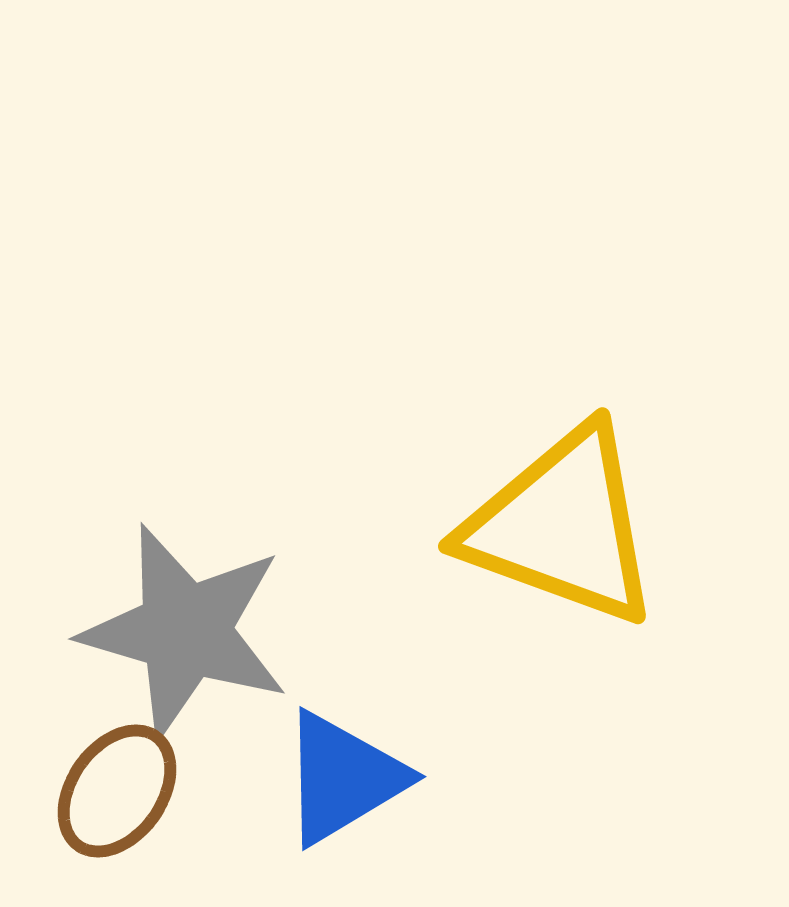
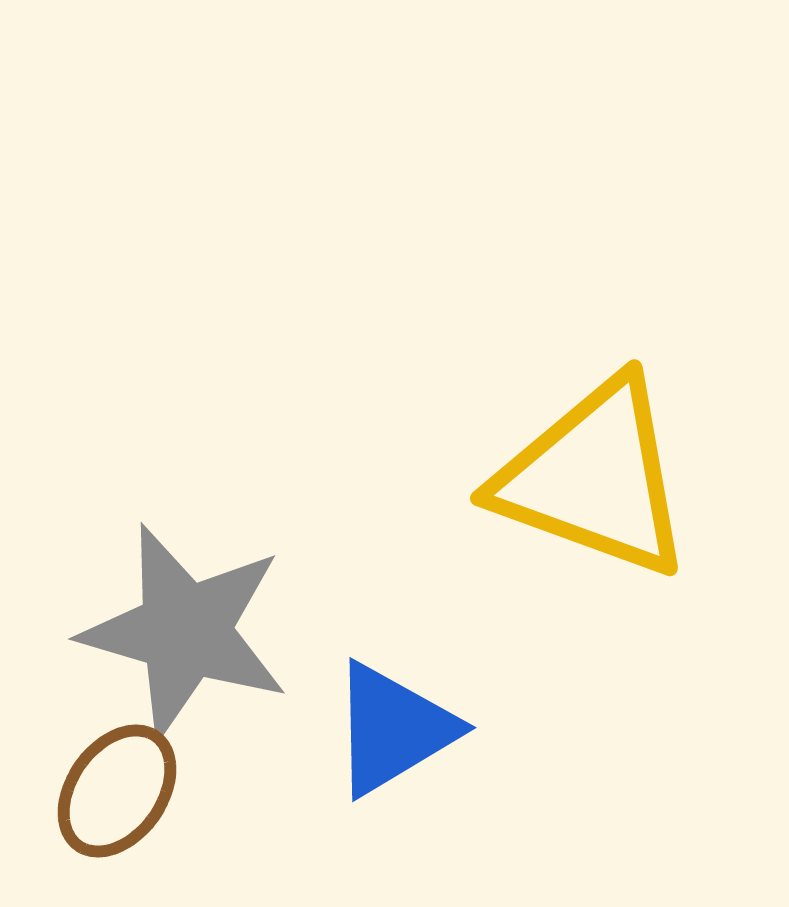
yellow triangle: moved 32 px right, 48 px up
blue triangle: moved 50 px right, 49 px up
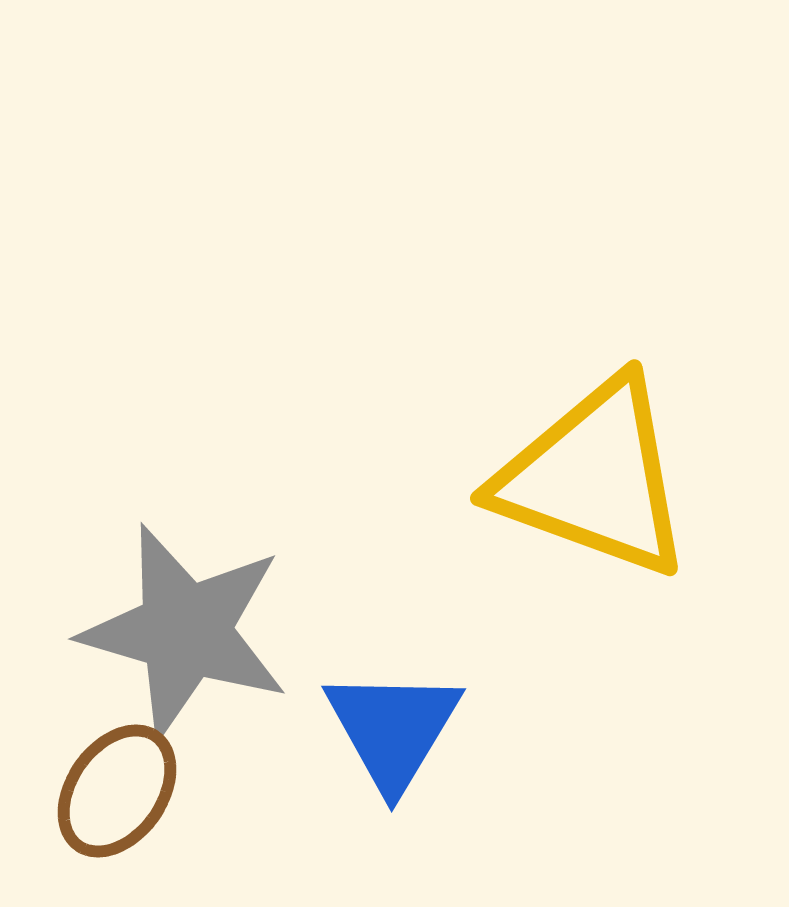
blue triangle: rotated 28 degrees counterclockwise
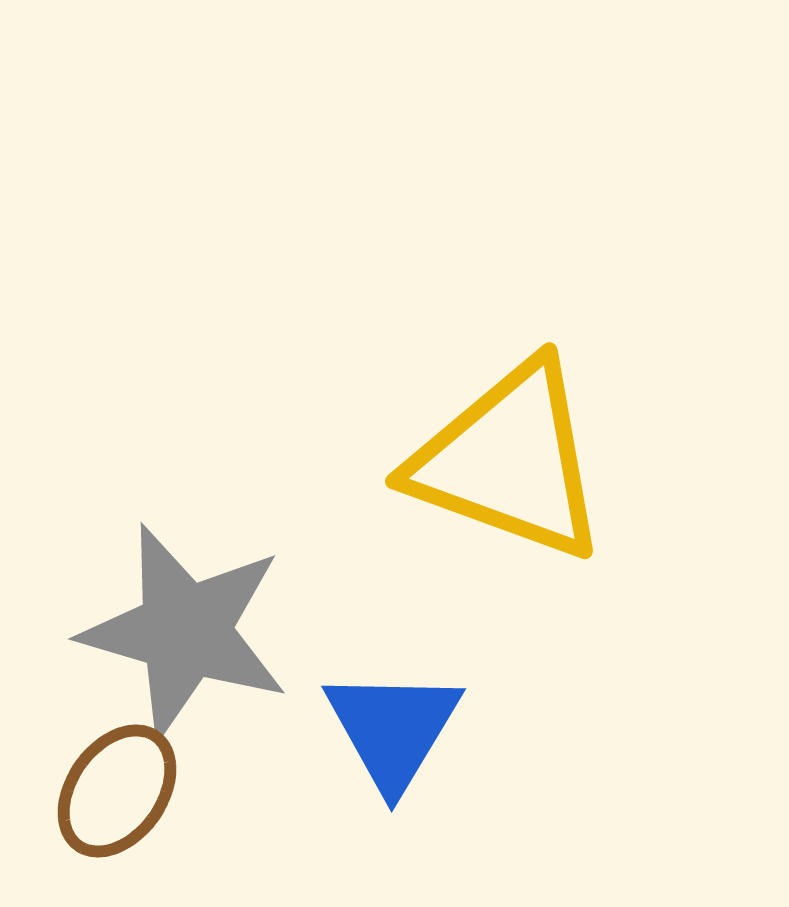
yellow triangle: moved 85 px left, 17 px up
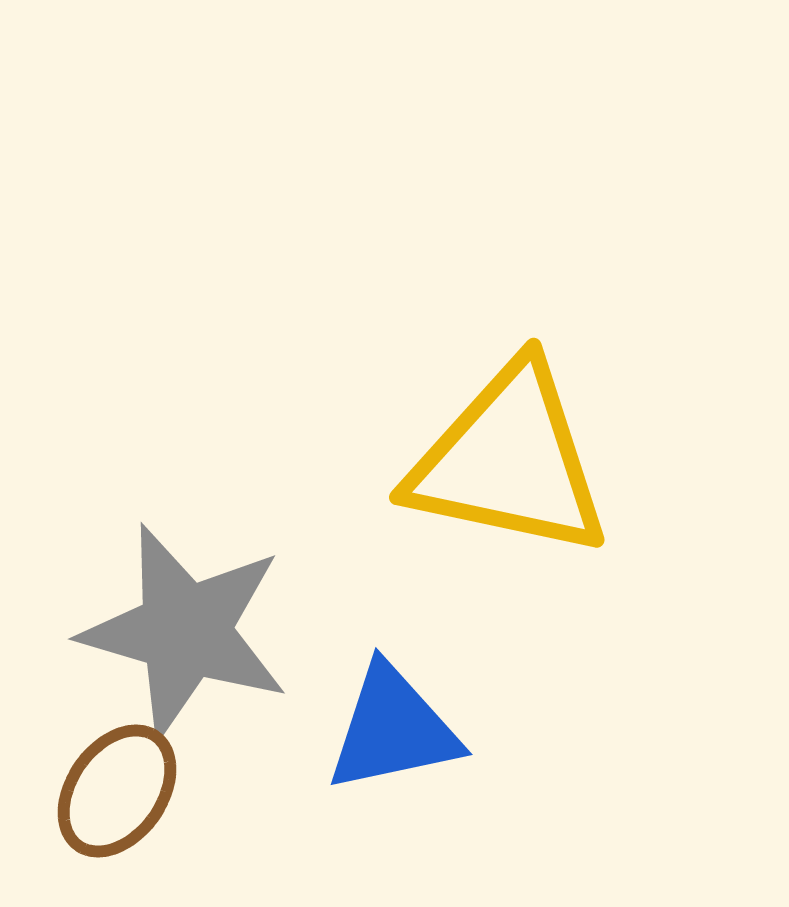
yellow triangle: rotated 8 degrees counterclockwise
blue triangle: rotated 47 degrees clockwise
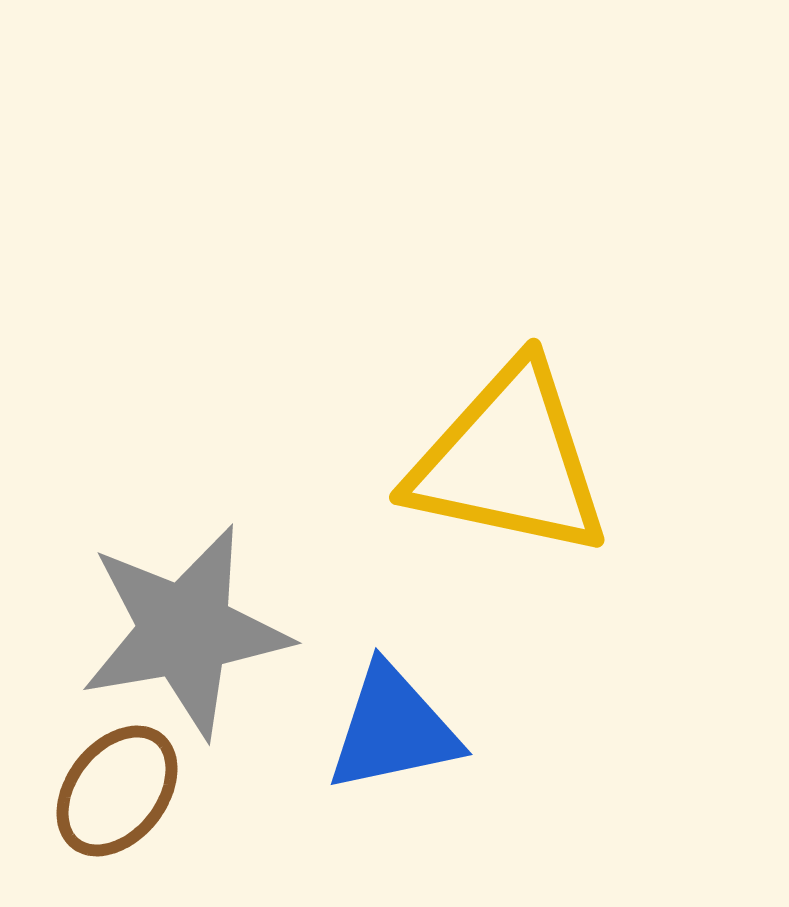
gray star: rotated 26 degrees counterclockwise
brown ellipse: rotated 3 degrees clockwise
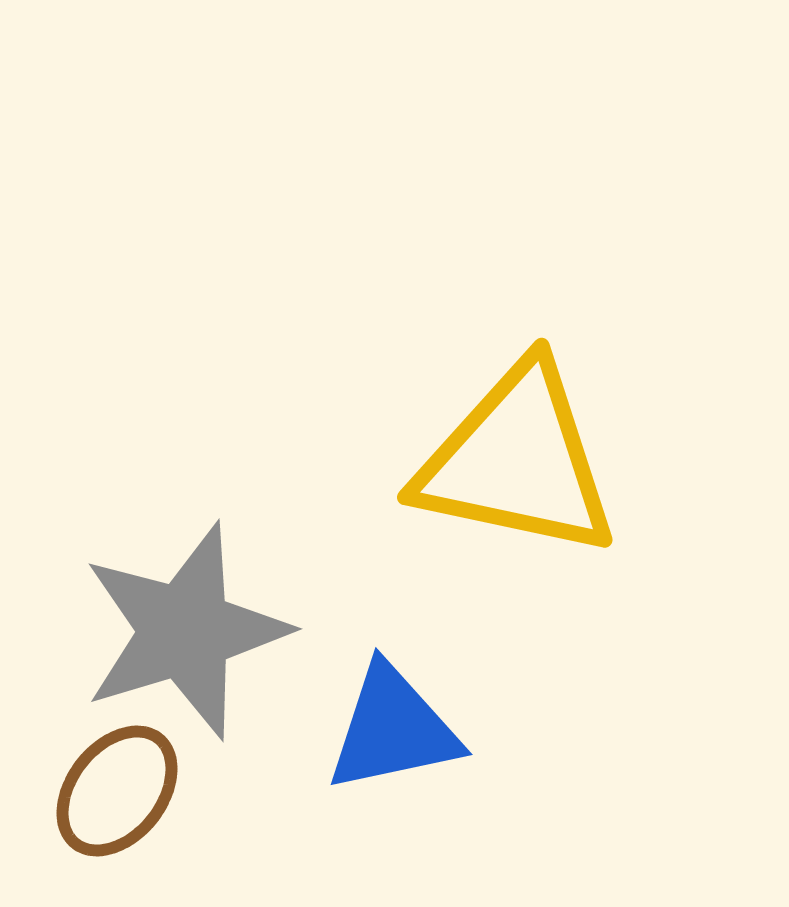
yellow triangle: moved 8 px right
gray star: rotated 7 degrees counterclockwise
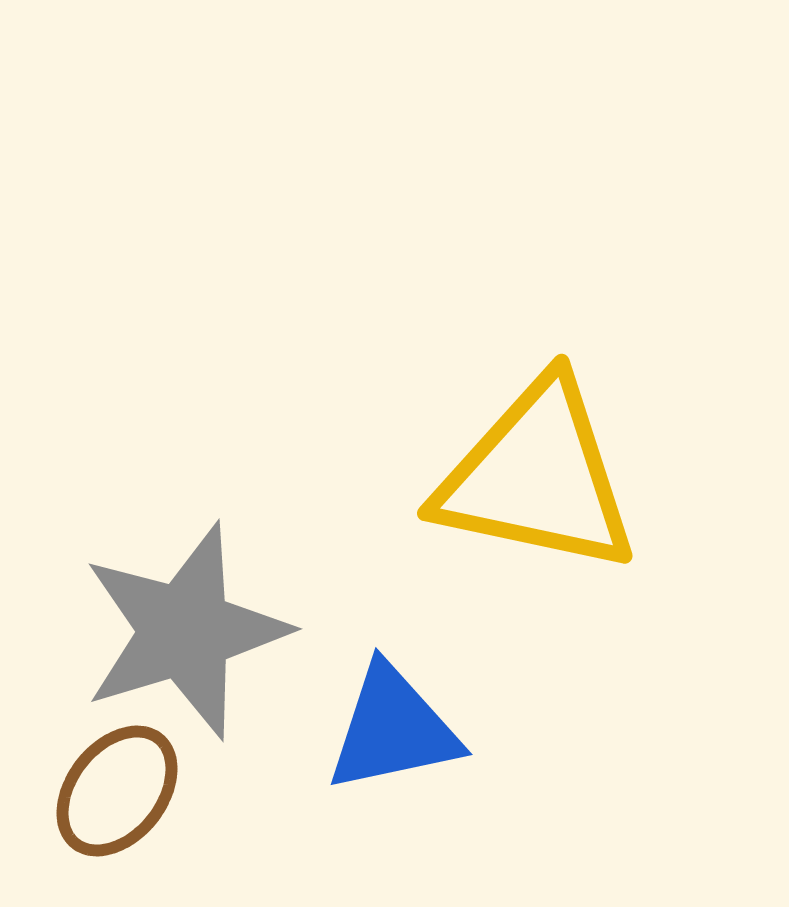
yellow triangle: moved 20 px right, 16 px down
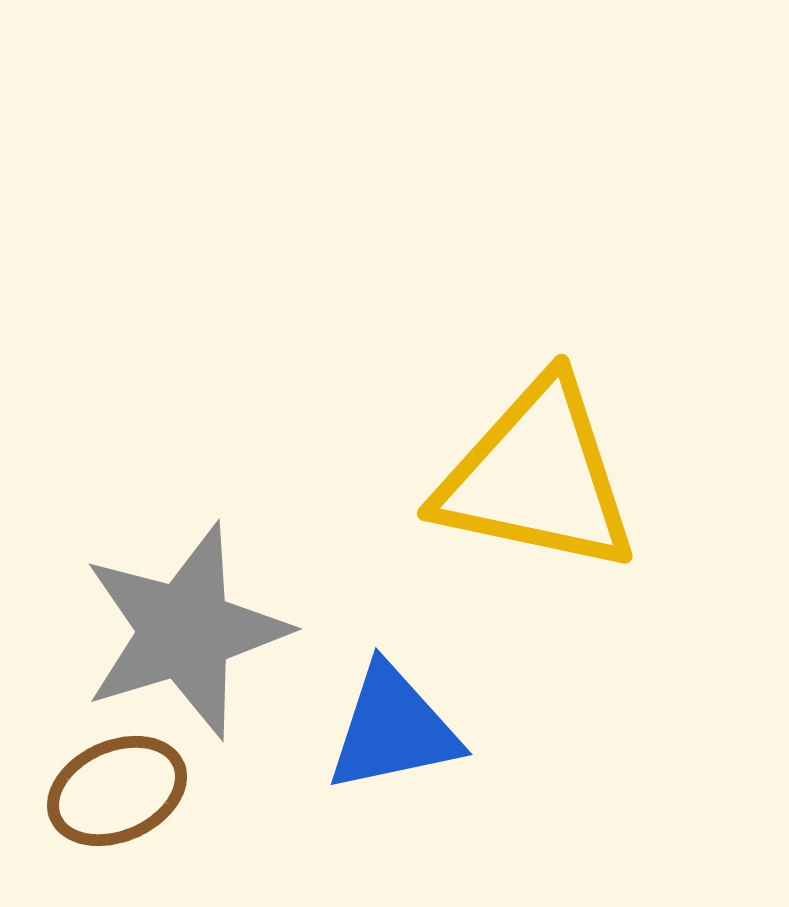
brown ellipse: rotated 28 degrees clockwise
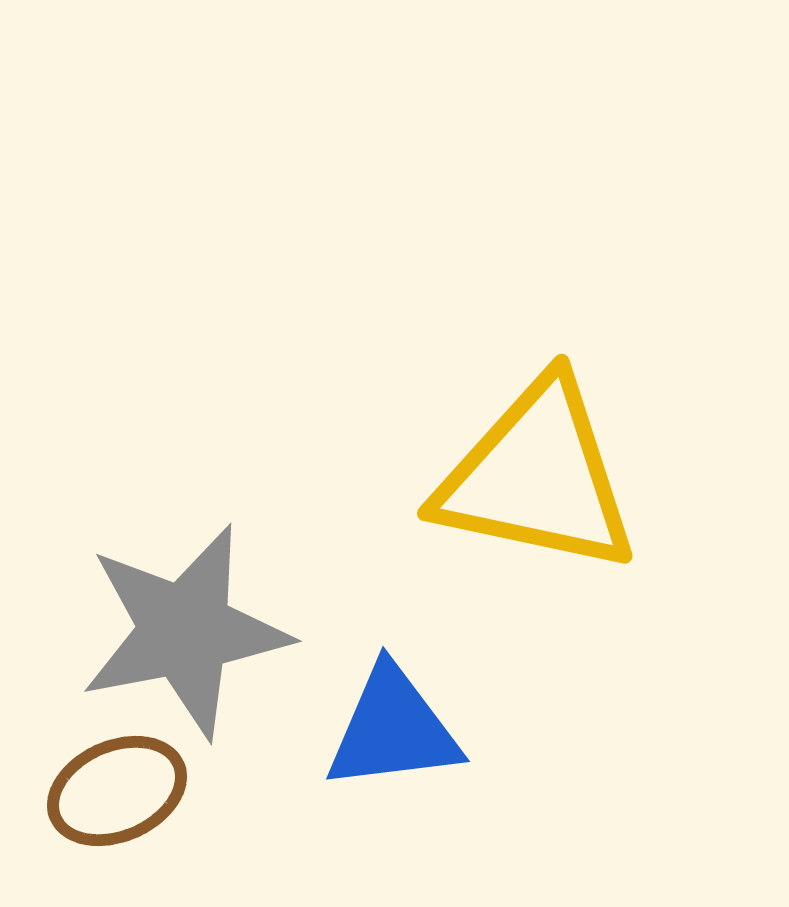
gray star: rotated 6 degrees clockwise
blue triangle: rotated 5 degrees clockwise
